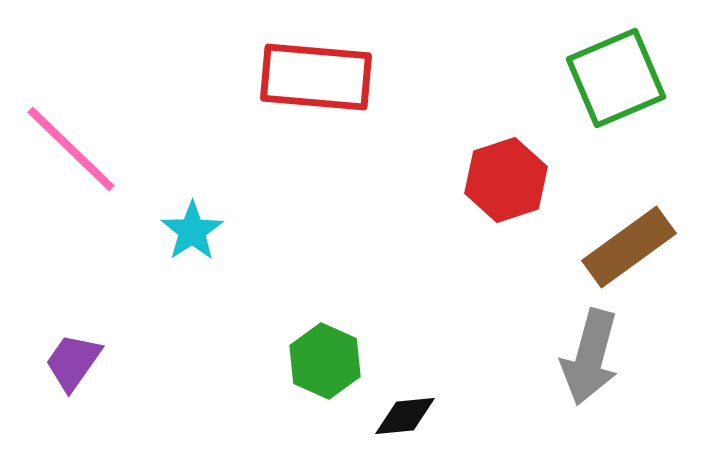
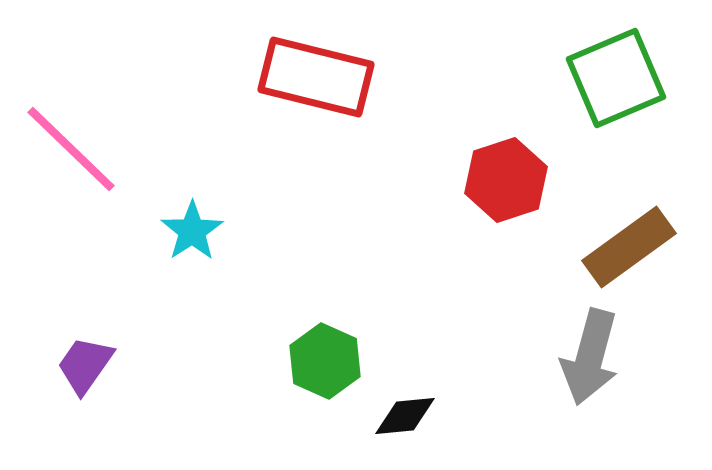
red rectangle: rotated 9 degrees clockwise
purple trapezoid: moved 12 px right, 3 px down
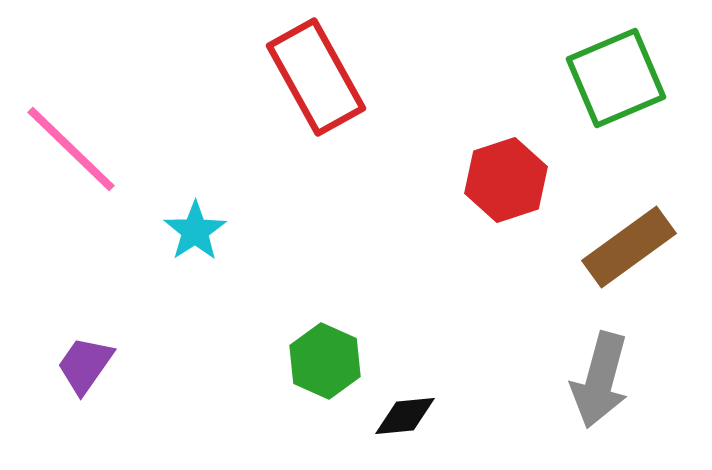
red rectangle: rotated 47 degrees clockwise
cyan star: moved 3 px right
gray arrow: moved 10 px right, 23 px down
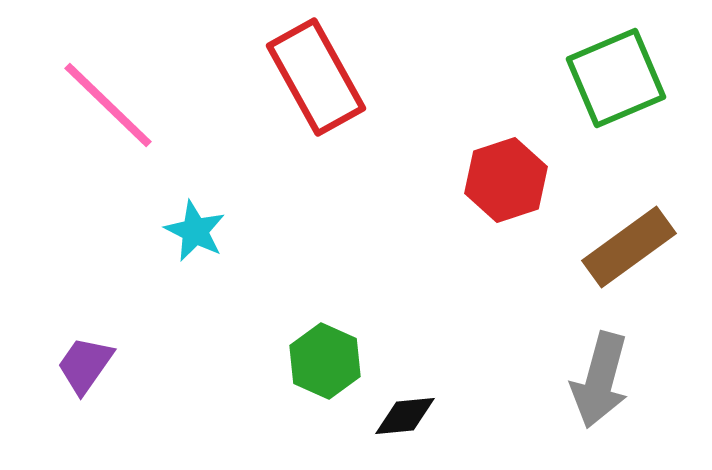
pink line: moved 37 px right, 44 px up
cyan star: rotated 12 degrees counterclockwise
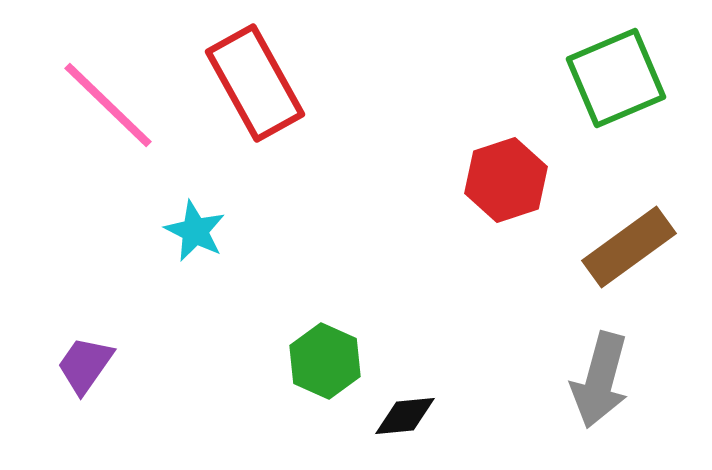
red rectangle: moved 61 px left, 6 px down
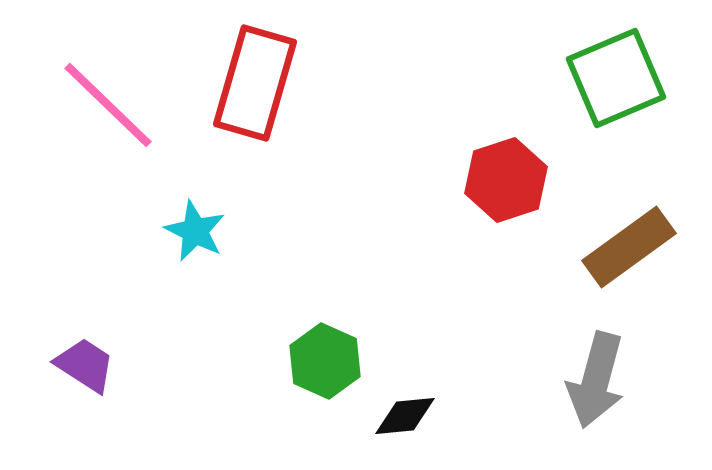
red rectangle: rotated 45 degrees clockwise
purple trapezoid: rotated 88 degrees clockwise
gray arrow: moved 4 px left
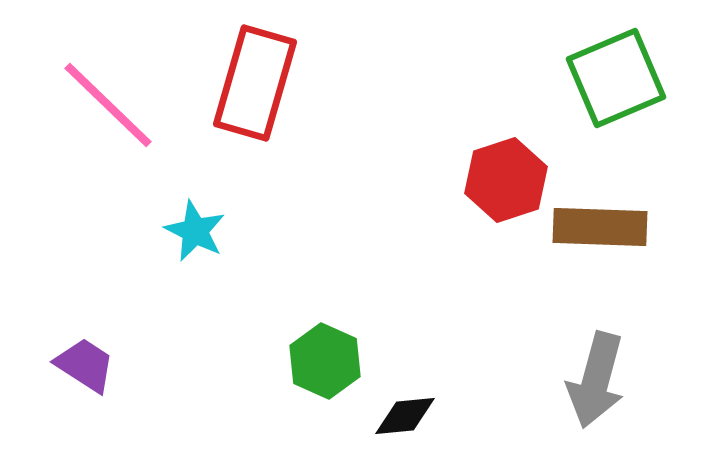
brown rectangle: moved 29 px left, 20 px up; rotated 38 degrees clockwise
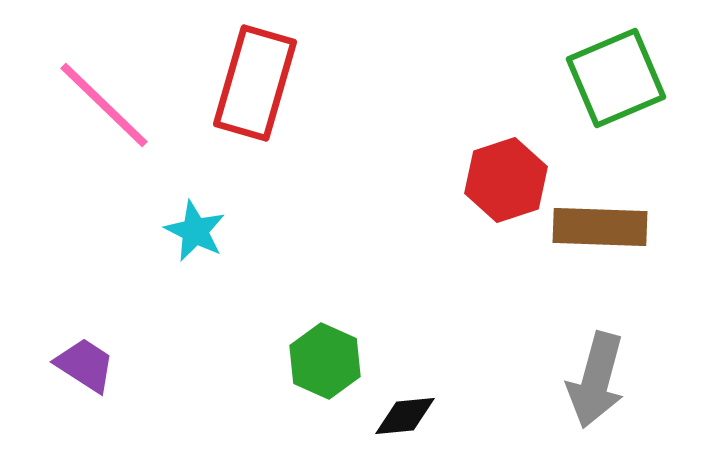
pink line: moved 4 px left
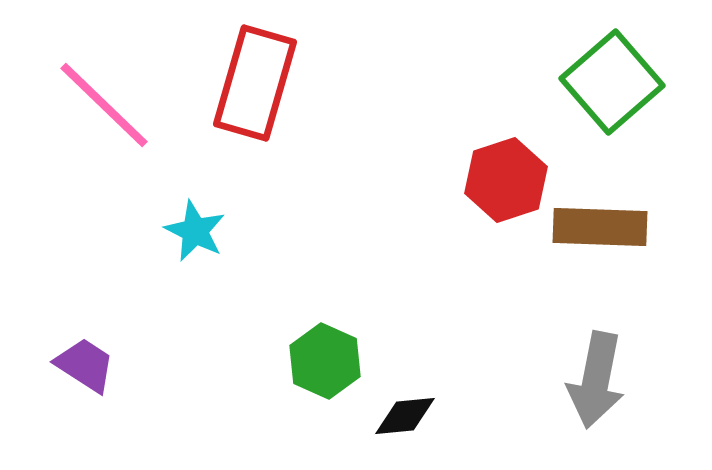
green square: moved 4 px left, 4 px down; rotated 18 degrees counterclockwise
gray arrow: rotated 4 degrees counterclockwise
